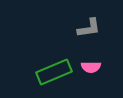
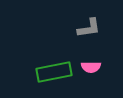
green rectangle: rotated 12 degrees clockwise
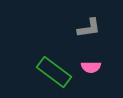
green rectangle: rotated 48 degrees clockwise
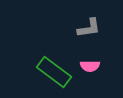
pink semicircle: moved 1 px left, 1 px up
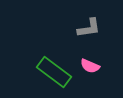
pink semicircle: rotated 24 degrees clockwise
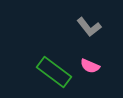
gray L-shape: moved 1 px up; rotated 60 degrees clockwise
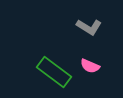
gray L-shape: rotated 20 degrees counterclockwise
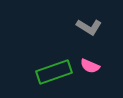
green rectangle: rotated 56 degrees counterclockwise
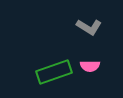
pink semicircle: rotated 24 degrees counterclockwise
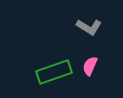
pink semicircle: rotated 114 degrees clockwise
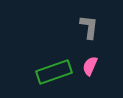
gray L-shape: rotated 115 degrees counterclockwise
